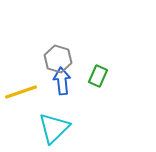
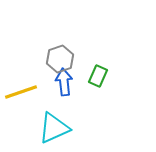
gray hexagon: moved 2 px right; rotated 24 degrees clockwise
blue arrow: moved 2 px right, 1 px down
cyan triangle: rotated 20 degrees clockwise
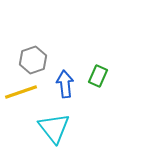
gray hexagon: moved 27 px left, 1 px down
blue arrow: moved 1 px right, 2 px down
cyan triangle: rotated 44 degrees counterclockwise
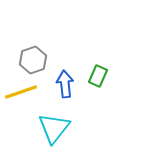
cyan triangle: rotated 16 degrees clockwise
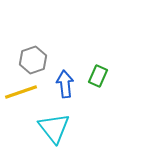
cyan triangle: rotated 16 degrees counterclockwise
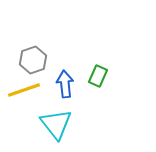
yellow line: moved 3 px right, 2 px up
cyan triangle: moved 2 px right, 4 px up
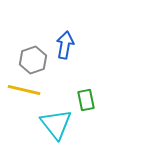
green rectangle: moved 12 px left, 24 px down; rotated 35 degrees counterclockwise
blue arrow: moved 39 px up; rotated 16 degrees clockwise
yellow line: rotated 32 degrees clockwise
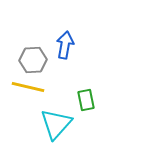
gray hexagon: rotated 16 degrees clockwise
yellow line: moved 4 px right, 3 px up
cyan triangle: rotated 20 degrees clockwise
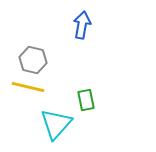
blue arrow: moved 17 px right, 20 px up
gray hexagon: rotated 16 degrees clockwise
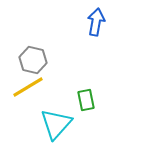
blue arrow: moved 14 px right, 3 px up
yellow line: rotated 44 degrees counterclockwise
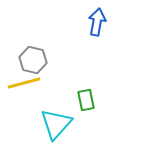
blue arrow: moved 1 px right
yellow line: moved 4 px left, 4 px up; rotated 16 degrees clockwise
